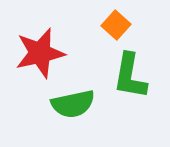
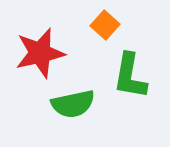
orange square: moved 11 px left
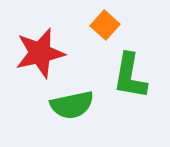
green semicircle: moved 1 px left, 1 px down
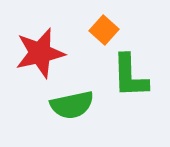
orange square: moved 1 px left, 5 px down
green L-shape: rotated 12 degrees counterclockwise
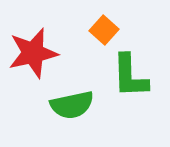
red star: moved 7 px left
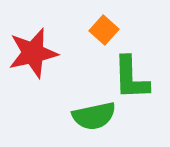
green L-shape: moved 1 px right, 2 px down
green semicircle: moved 22 px right, 11 px down
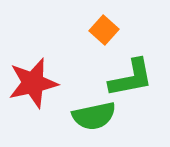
red star: moved 30 px down
green L-shape: rotated 99 degrees counterclockwise
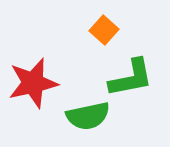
green semicircle: moved 6 px left
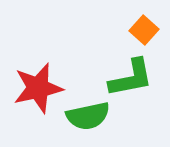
orange square: moved 40 px right
red star: moved 5 px right, 5 px down
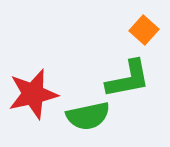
green L-shape: moved 3 px left, 1 px down
red star: moved 5 px left, 6 px down
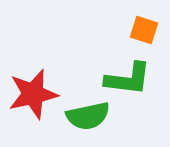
orange square: rotated 24 degrees counterclockwise
green L-shape: rotated 18 degrees clockwise
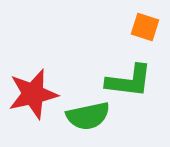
orange square: moved 1 px right, 3 px up
green L-shape: moved 1 px right, 2 px down
